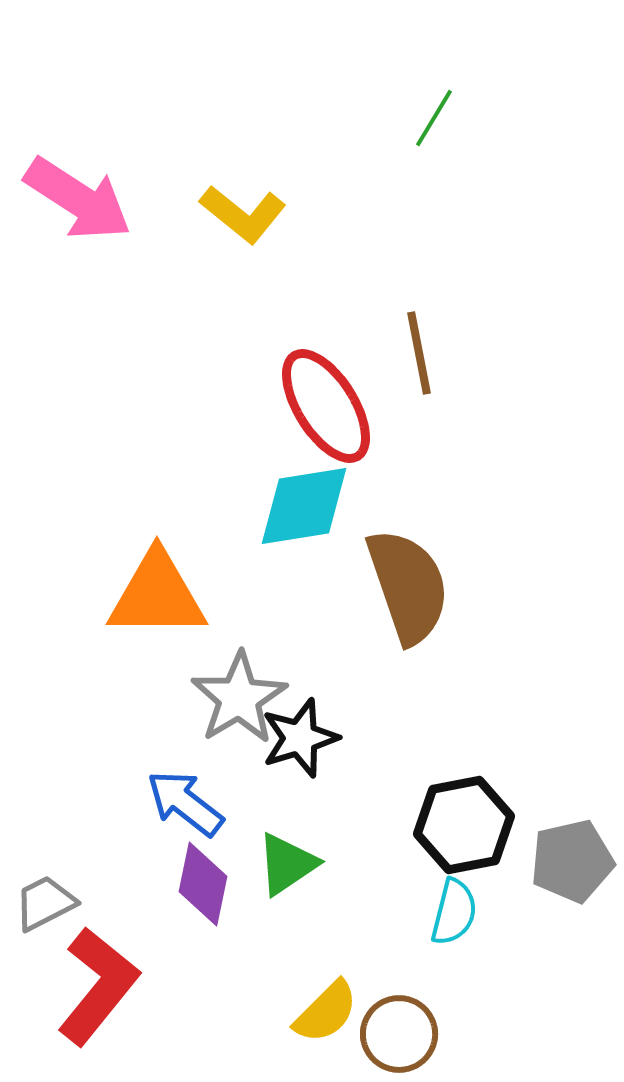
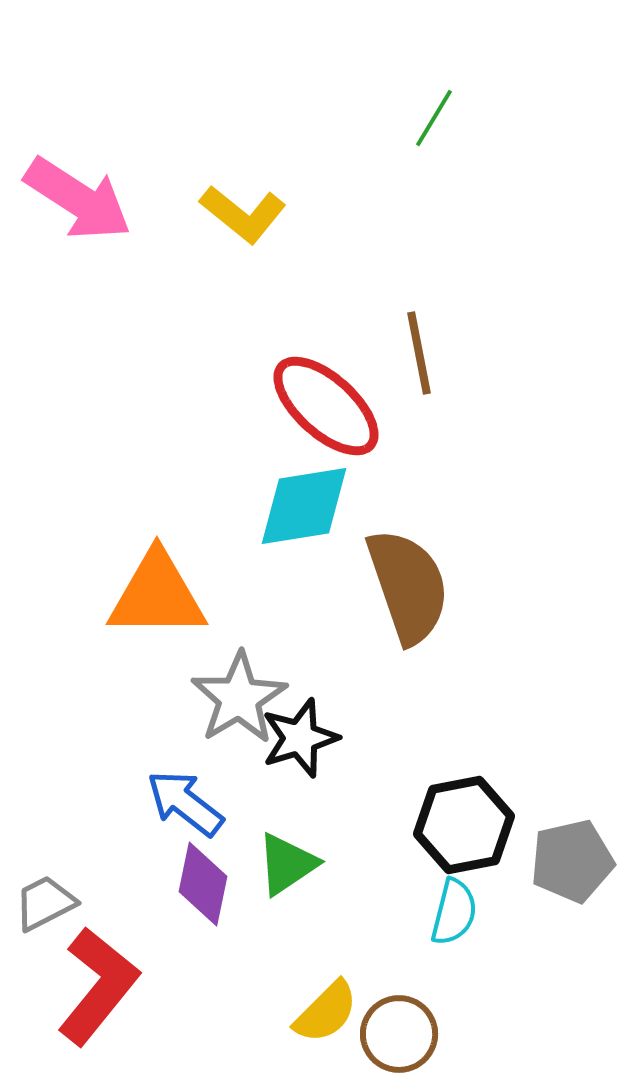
red ellipse: rotated 16 degrees counterclockwise
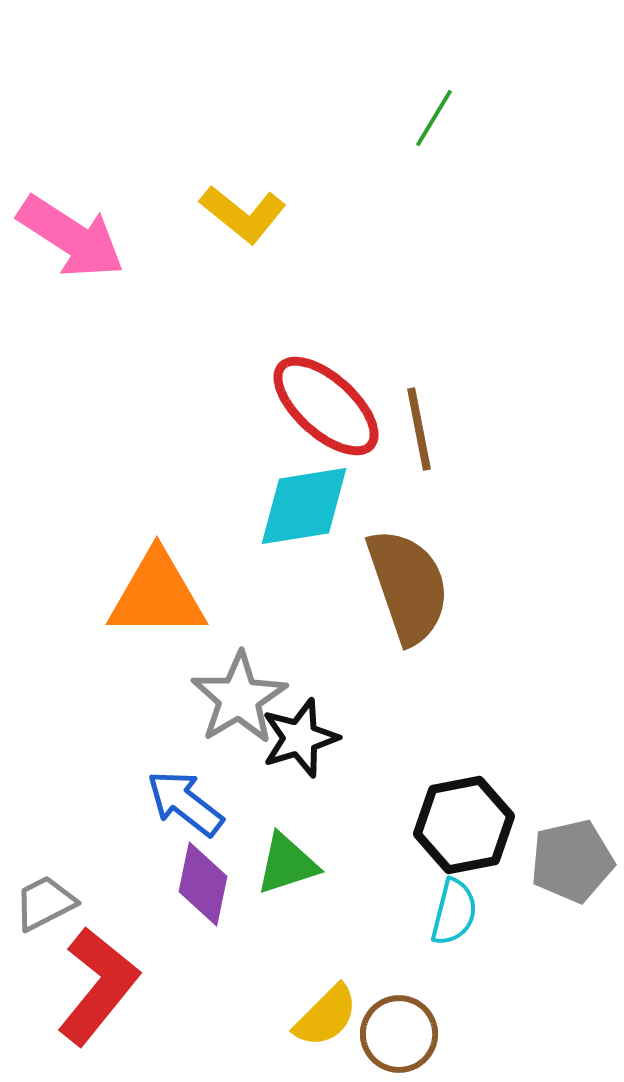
pink arrow: moved 7 px left, 38 px down
brown line: moved 76 px down
green triangle: rotated 16 degrees clockwise
yellow semicircle: moved 4 px down
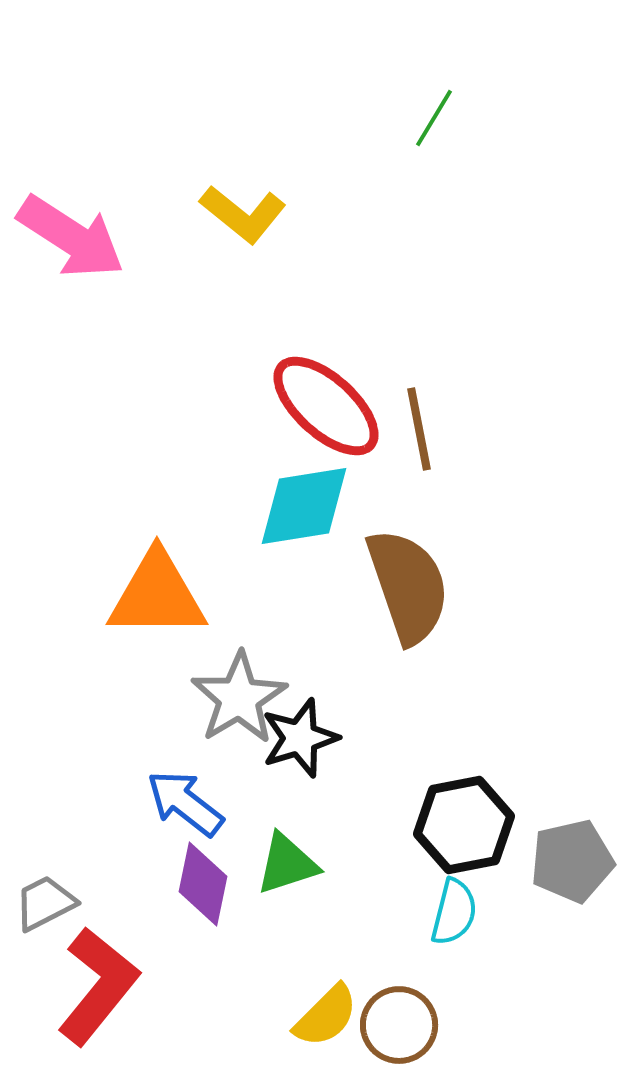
brown circle: moved 9 px up
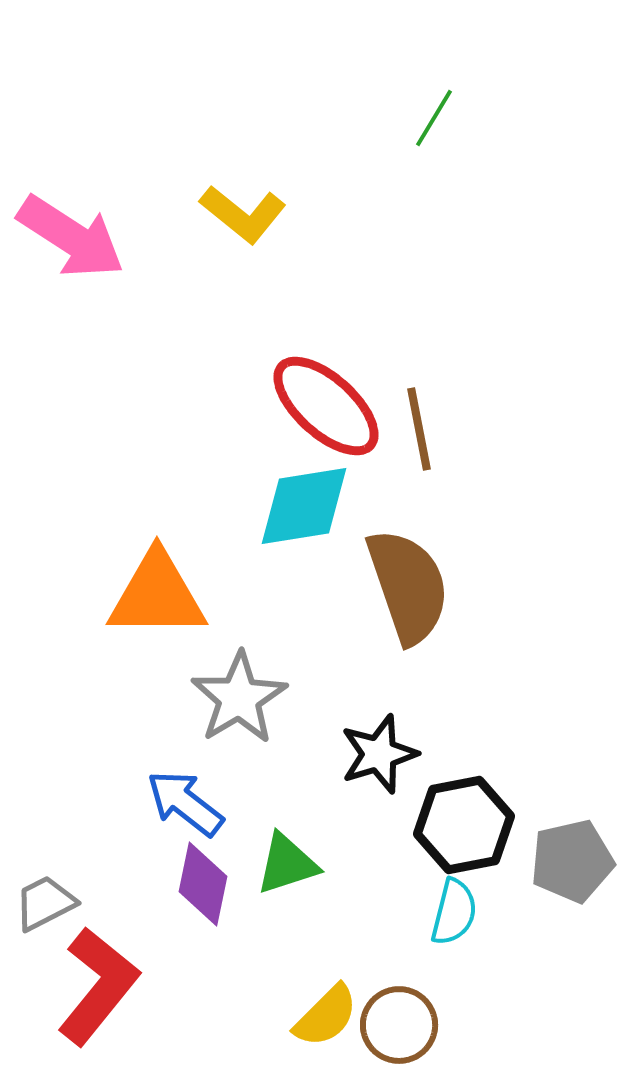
black star: moved 79 px right, 16 px down
